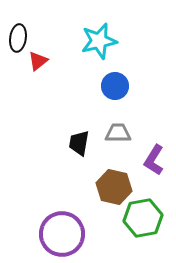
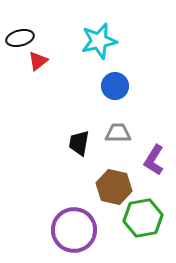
black ellipse: moved 2 px right; rotated 68 degrees clockwise
purple circle: moved 12 px right, 4 px up
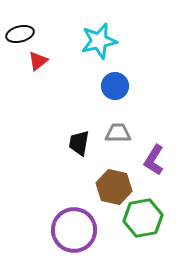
black ellipse: moved 4 px up
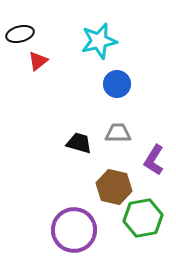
blue circle: moved 2 px right, 2 px up
black trapezoid: rotated 96 degrees clockwise
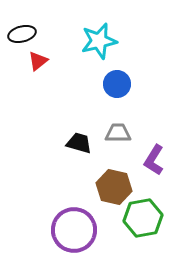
black ellipse: moved 2 px right
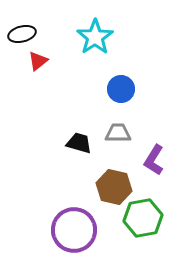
cyan star: moved 4 px left, 4 px up; rotated 21 degrees counterclockwise
blue circle: moved 4 px right, 5 px down
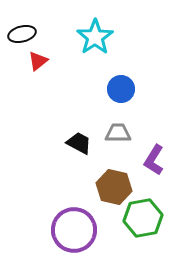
black trapezoid: rotated 12 degrees clockwise
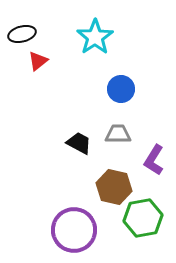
gray trapezoid: moved 1 px down
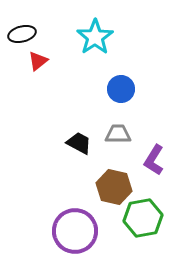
purple circle: moved 1 px right, 1 px down
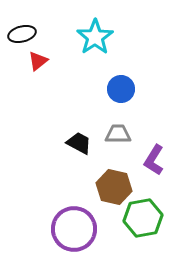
purple circle: moved 1 px left, 2 px up
